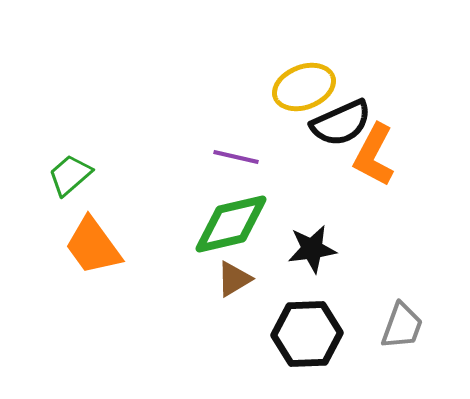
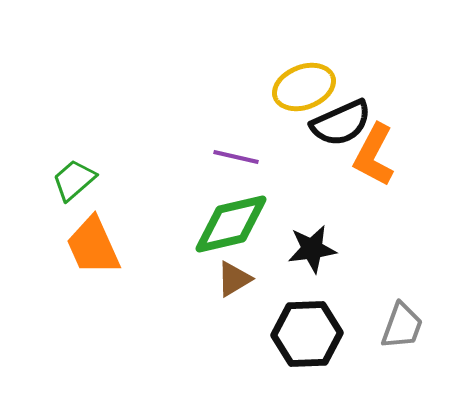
green trapezoid: moved 4 px right, 5 px down
orange trapezoid: rotated 12 degrees clockwise
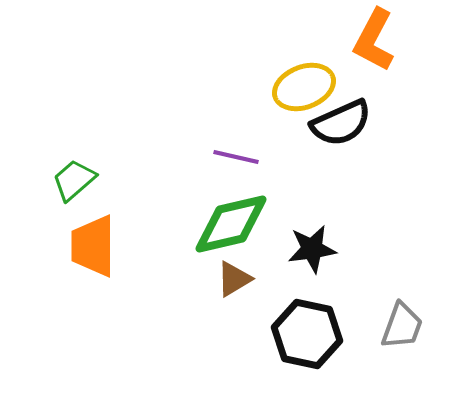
orange L-shape: moved 115 px up
orange trapezoid: rotated 24 degrees clockwise
black hexagon: rotated 14 degrees clockwise
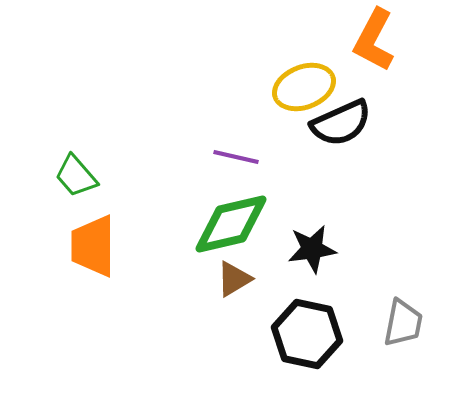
green trapezoid: moved 2 px right, 4 px up; rotated 90 degrees counterclockwise
gray trapezoid: moved 1 px right, 3 px up; rotated 9 degrees counterclockwise
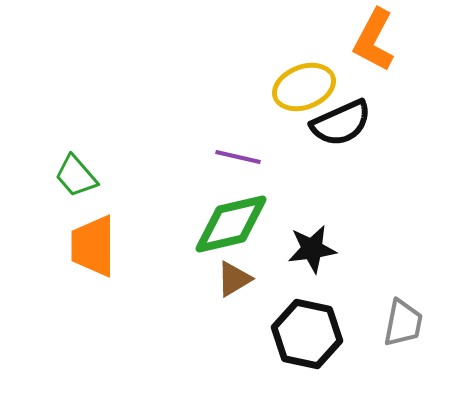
purple line: moved 2 px right
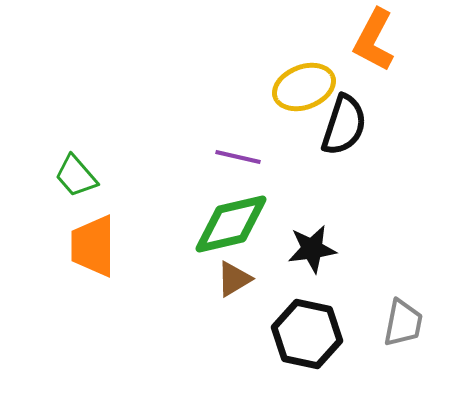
black semicircle: moved 3 px right, 2 px down; rotated 48 degrees counterclockwise
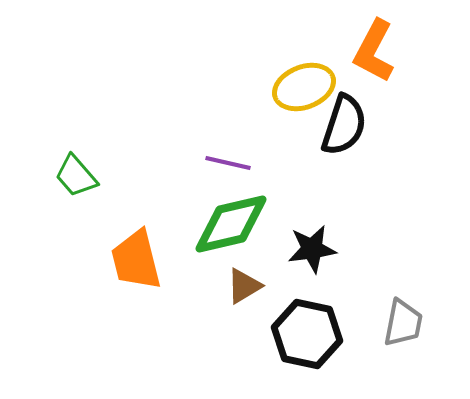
orange L-shape: moved 11 px down
purple line: moved 10 px left, 6 px down
orange trapezoid: moved 43 px right, 14 px down; rotated 14 degrees counterclockwise
brown triangle: moved 10 px right, 7 px down
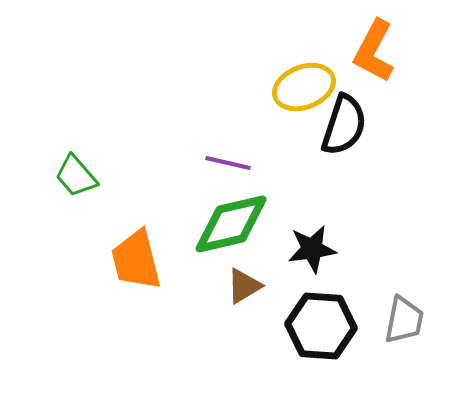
gray trapezoid: moved 1 px right, 3 px up
black hexagon: moved 14 px right, 8 px up; rotated 8 degrees counterclockwise
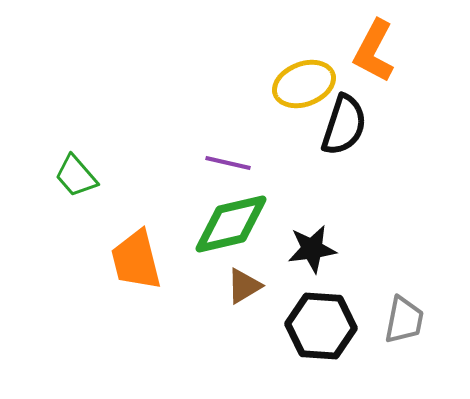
yellow ellipse: moved 3 px up
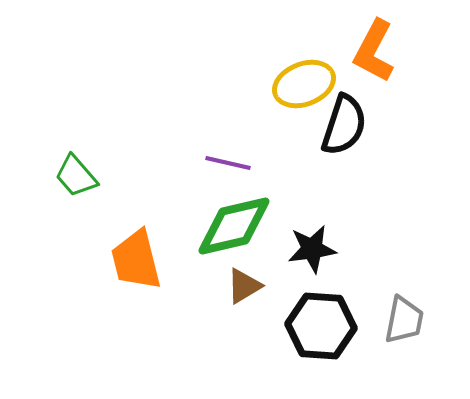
green diamond: moved 3 px right, 2 px down
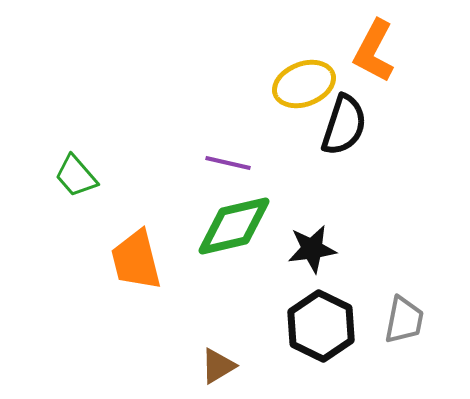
brown triangle: moved 26 px left, 80 px down
black hexagon: rotated 22 degrees clockwise
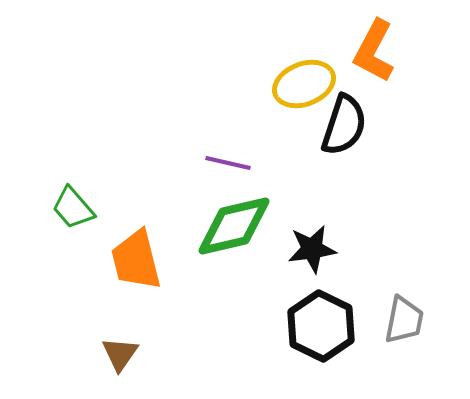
green trapezoid: moved 3 px left, 32 px down
brown triangle: moved 98 px left, 12 px up; rotated 24 degrees counterclockwise
